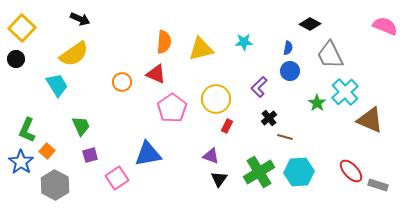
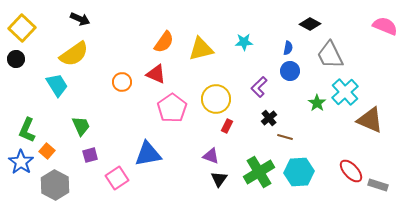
orange semicircle: rotated 30 degrees clockwise
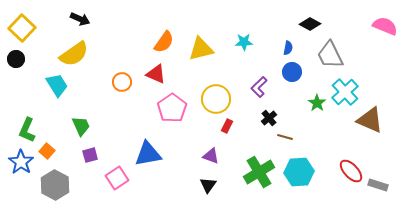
blue circle: moved 2 px right, 1 px down
black triangle: moved 11 px left, 6 px down
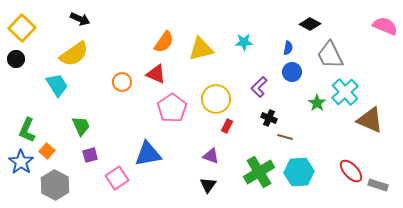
black cross: rotated 28 degrees counterclockwise
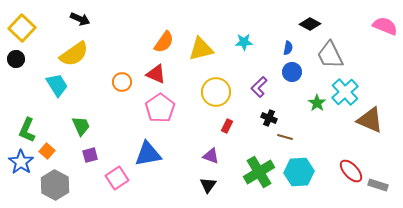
yellow circle: moved 7 px up
pink pentagon: moved 12 px left
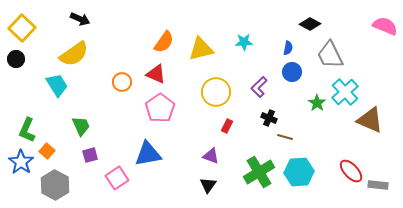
gray rectangle: rotated 12 degrees counterclockwise
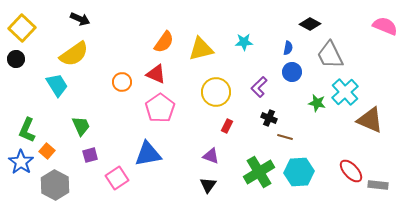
green star: rotated 24 degrees counterclockwise
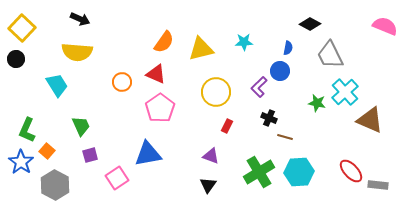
yellow semicircle: moved 3 px right, 2 px up; rotated 40 degrees clockwise
blue circle: moved 12 px left, 1 px up
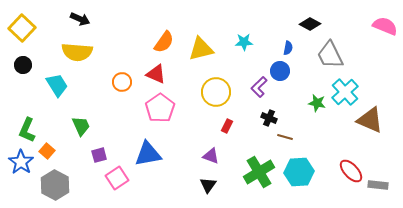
black circle: moved 7 px right, 6 px down
purple square: moved 9 px right
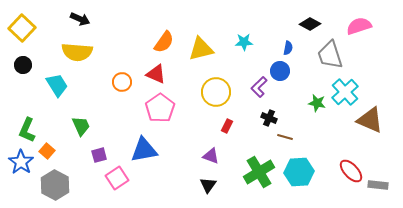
pink semicircle: moved 26 px left; rotated 40 degrees counterclockwise
gray trapezoid: rotated 8 degrees clockwise
blue triangle: moved 4 px left, 4 px up
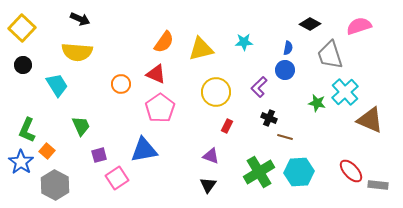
blue circle: moved 5 px right, 1 px up
orange circle: moved 1 px left, 2 px down
